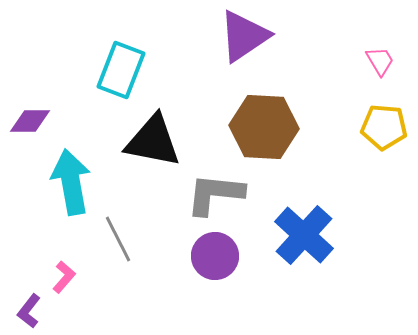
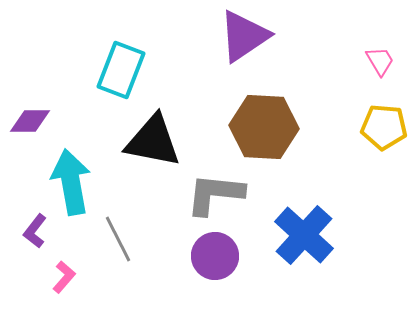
purple L-shape: moved 6 px right, 80 px up
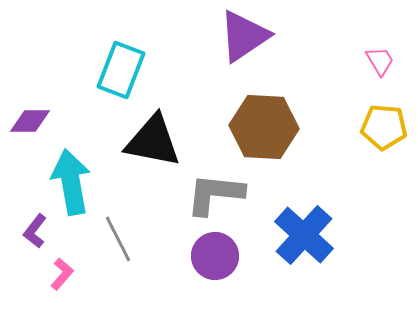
pink L-shape: moved 2 px left, 3 px up
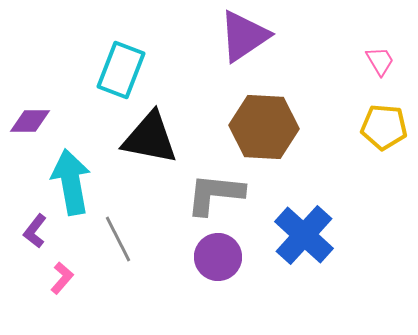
black triangle: moved 3 px left, 3 px up
purple circle: moved 3 px right, 1 px down
pink L-shape: moved 4 px down
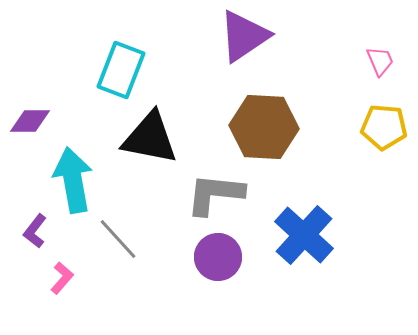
pink trapezoid: rotated 8 degrees clockwise
cyan arrow: moved 2 px right, 2 px up
gray line: rotated 15 degrees counterclockwise
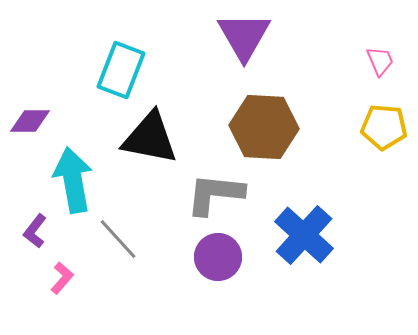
purple triangle: rotated 26 degrees counterclockwise
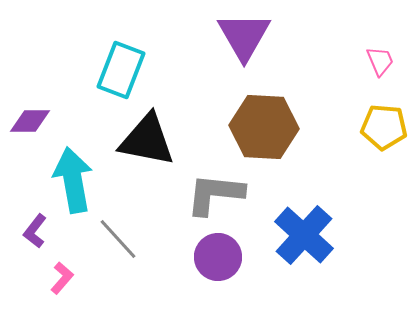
black triangle: moved 3 px left, 2 px down
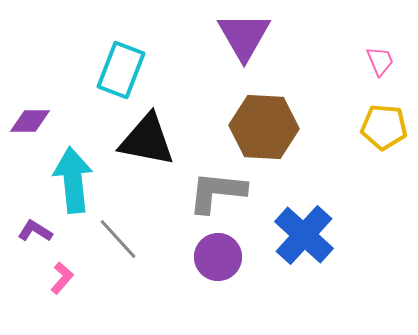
cyan arrow: rotated 4 degrees clockwise
gray L-shape: moved 2 px right, 2 px up
purple L-shape: rotated 84 degrees clockwise
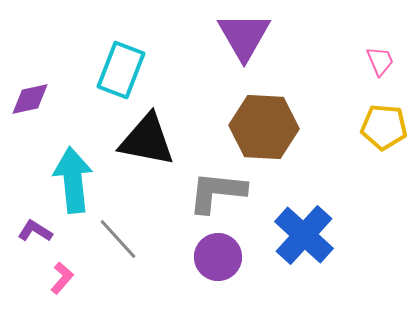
purple diamond: moved 22 px up; rotated 12 degrees counterclockwise
